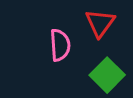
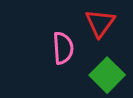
pink semicircle: moved 3 px right, 3 px down
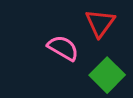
pink semicircle: rotated 56 degrees counterclockwise
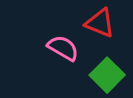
red triangle: rotated 44 degrees counterclockwise
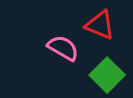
red triangle: moved 2 px down
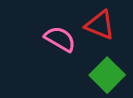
pink semicircle: moved 3 px left, 9 px up
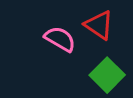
red triangle: moved 1 px left; rotated 12 degrees clockwise
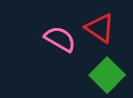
red triangle: moved 1 px right, 3 px down
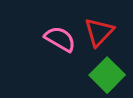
red triangle: moved 1 px left, 4 px down; rotated 40 degrees clockwise
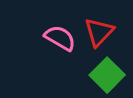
pink semicircle: moved 1 px up
